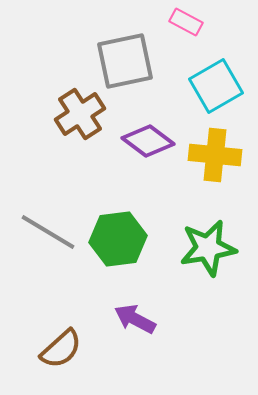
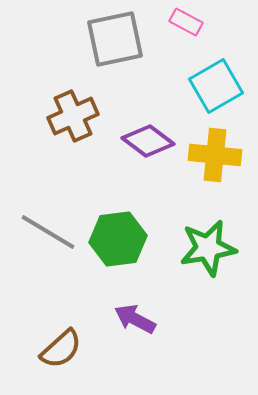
gray square: moved 10 px left, 22 px up
brown cross: moved 7 px left, 2 px down; rotated 9 degrees clockwise
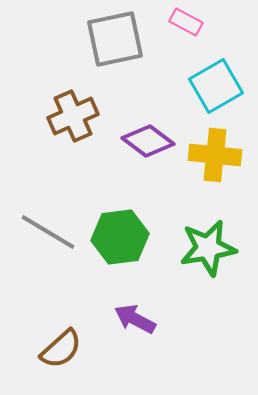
green hexagon: moved 2 px right, 2 px up
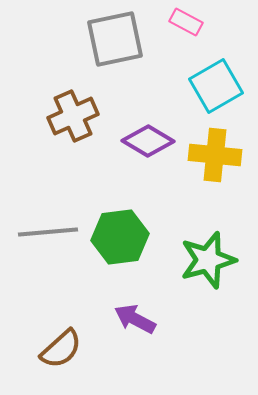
purple diamond: rotated 6 degrees counterclockwise
gray line: rotated 36 degrees counterclockwise
green star: moved 12 px down; rotated 6 degrees counterclockwise
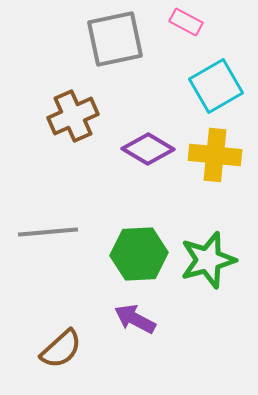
purple diamond: moved 8 px down
green hexagon: moved 19 px right, 17 px down; rotated 4 degrees clockwise
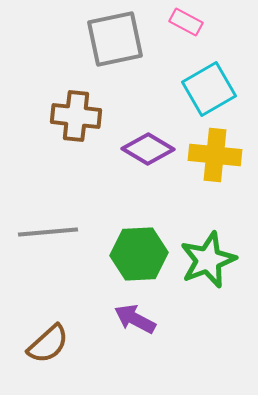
cyan square: moved 7 px left, 3 px down
brown cross: moved 3 px right; rotated 30 degrees clockwise
green star: rotated 6 degrees counterclockwise
brown semicircle: moved 13 px left, 5 px up
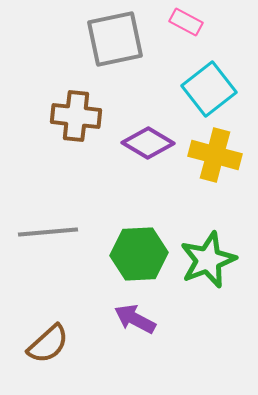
cyan square: rotated 8 degrees counterclockwise
purple diamond: moved 6 px up
yellow cross: rotated 9 degrees clockwise
